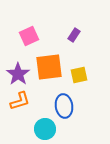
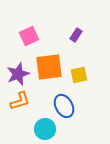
purple rectangle: moved 2 px right
purple star: rotated 15 degrees clockwise
blue ellipse: rotated 20 degrees counterclockwise
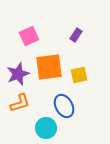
orange L-shape: moved 2 px down
cyan circle: moved 1 px right, 1 px up
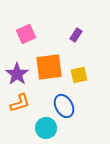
pink square: moved 3 px left, 2 px up
purple star: moved 1 px left; rotated 15 degrees counterclockwise
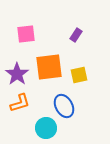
pink square: rotated 18 degrees clockwise
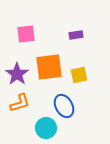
purple rectangle: rotated 48 degrees clockwise
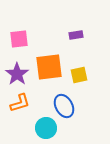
pink square: moved 7 px left, 5 px down
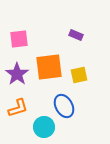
purple rectangle: rotated 32 degrees clockwise
orange L-shape: moved 2 px left, 5 px down
cyan circle: moved 2 px left, 1 px up
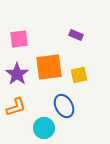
orange L-shape: moved 2 px left, 1 px up
cyan circle: moved 1 px down
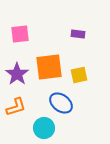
purple rectangle: moved 2 px right, 1 px up; rotated 16 degrees counterclockwise
pink square: moved 1 px right, 5 px up
blue ellipse: moved 3 px left, 3 px up; rotated 25 degrees counterclockwise
